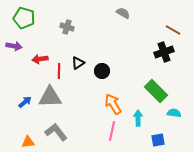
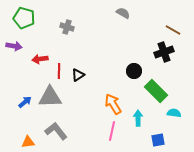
black triangle: moved 12 px down
black circle: moved 32 px right
gray L-shape: moved 1 px up
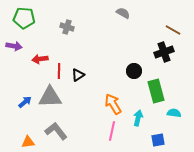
green pentagon: rotated 10 degrees counterclockwise
green rectangle: rotated 30 degrees clockwise
cyan arrow: rotated 14 degrees clockwise
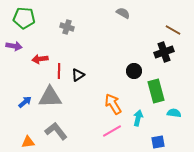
pink line: rotated 48 degrees clockwise
blue square: moved 2 px down
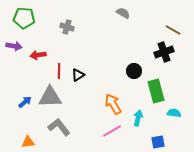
red arrow: moved 2 px left, 4 px up
gray L-shape: moved 3 px right, 4 px up
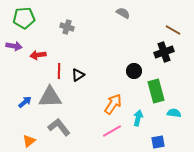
green pentagon: rotated 10 degrees counterclockwise
orange arrow: rotated 65 degrees clockwise
orange triangle: moved 1 px right, 1 px up; rotated 32 degrees counterclockwise
